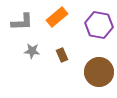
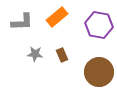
gray star: moved 3 px right, 3 px down
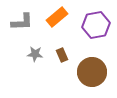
purple hexagon: moved 3 px left; rotated 20 degrees counterclockwise
brown circle: moved 7 px left
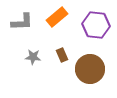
purple hexagon: rotated 16 degrees clockwise
gray star: moved 2 px left, 3 px down
brown circle: moved 2 px left, 3 px up
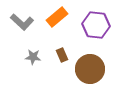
gray L-shape: rotated 45 degrees clockwise
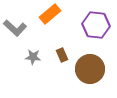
orange rectangle: moved 7 px left, 3 px up
gray L-shape: moved 7 px left, 6 px down
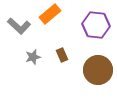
gray L-shape: moved 4 px right, 2 px up
gray star: rotated 21 degrees counterclockwise
brown circle: moved 8 px right, 1 px down
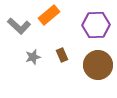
orange rectangle: moved 1 px left, 1 px down
purple hexagon: rotated 8 degrees counterclockwise
brown circle: moved 5 px up
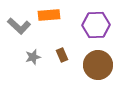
orange rectangle: rotated 35 degrees clockwise
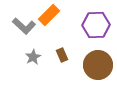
orange rectangle: rotated 40 degrees counterclockwise
gray L-shape: moved 5 px right
gray star: rotated 14 degrees counterclockwise
